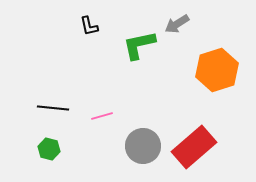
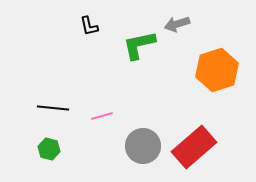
gray arrow: rotated 15 degrees clockwise
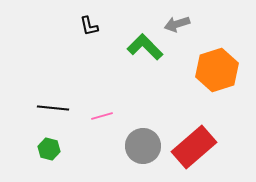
green L-shape: moved 6 px right, 2 px down; rotated 57 degrees clockwise
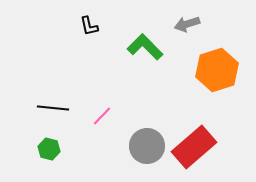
gray arrow: moved 10 px right
pink line: rotated 30 degrees counterclockwise
gray circle: moved 4 px right
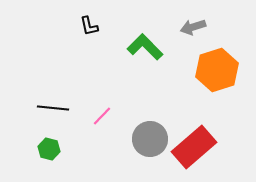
gray arrow: moved 6 px right, 3 px down
gray circle: moved 3 px right, 7 px up
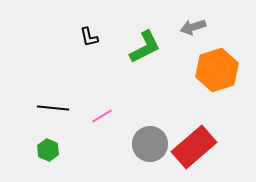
black L-shape: moved 11 px down
green L-shape: rotated 108 degrees clockwise
pink line: rotated 15 degrees clockwise
gray circle: moved 5 px down
green hexagon: moved 1 px left, 1 px down; rotated 10 degrees clockwise
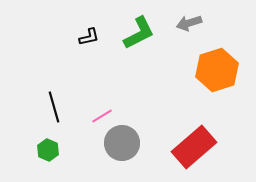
gray arrow: moved 4 px left, 4 px up
black L-shape: rotated 90 degrees counterclockwise
green L-shape: moved 6 px left, 14 px up
black line: moved 1 px right, 1 px up; rotated 68 degrees clockwise
gray circle: moved 28 px left, 1 px up
